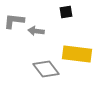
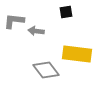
gray diamond: moved 1 px down
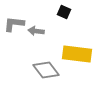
black square: moved 2 px left; rotated 32 degrees clockwise
gray L-shape: moved 3 px down
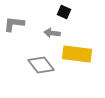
gray arrow: moved 16 px right, 2 px down
gray diamond: moved 5 px left, 5 px up
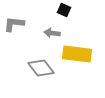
black square: moved 2 px up
gray diamond: moved 3 px down
